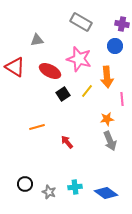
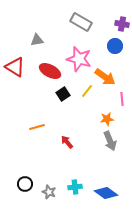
orange arrow: moved 2 px left; rotated 50 degrees counterclockwise
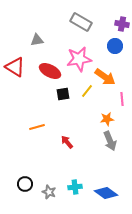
pink star: rotated 25 degrees counterclockwise
black square: rotated 24 degrees clockwise
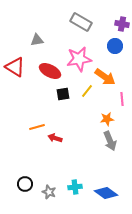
red arrow: moved 12 px left, 4 px up; rotated 32 degrees counterclockwise
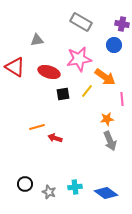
blue circle: moved 1 px left, 1 px up
red ellipse: moved 1 px left, 1 px down; rotated 10 degrees counterclockwise
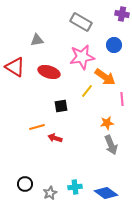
purple cross: moved 10 px up
pink star: moved 3 px right, 2 px up
black square: moved 2 px left, 12 px down
orange star: moved 4 px down
gray arrow: moved 1 px right, 4 px down
gray star: moved 1 px right, 1 px down; rotated 24 degrees clockwise
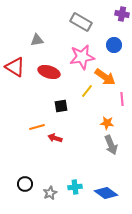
orange star: rotated 16 degrees clockwise
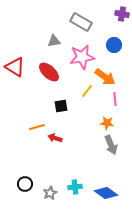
gray triangle: moved 17 px right, 1 px down
red ellipse: rotated 25 degrees clockwise
pink line: moved 7 px left
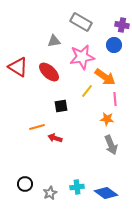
purple cross: moved 11 px down
red triangle: moved 3 px right
orange star: moved 4 px up
cyan cross: moved 2 px right
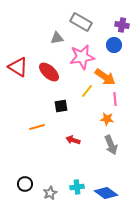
gray triangle: moved 3 px right, 3 px up
red arrow: moved 18 px right, 2 px down
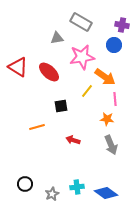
gray star: moved 2 px right, 1 px down
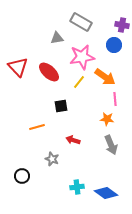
red triangle: rotated 15 degrees clockwise
yellow line: moved 8 px left, 9 px up
black circle: moved 3 px left, 8 px up
gray star: moved 35 px up; rotated 24 degrees counterclockwise
